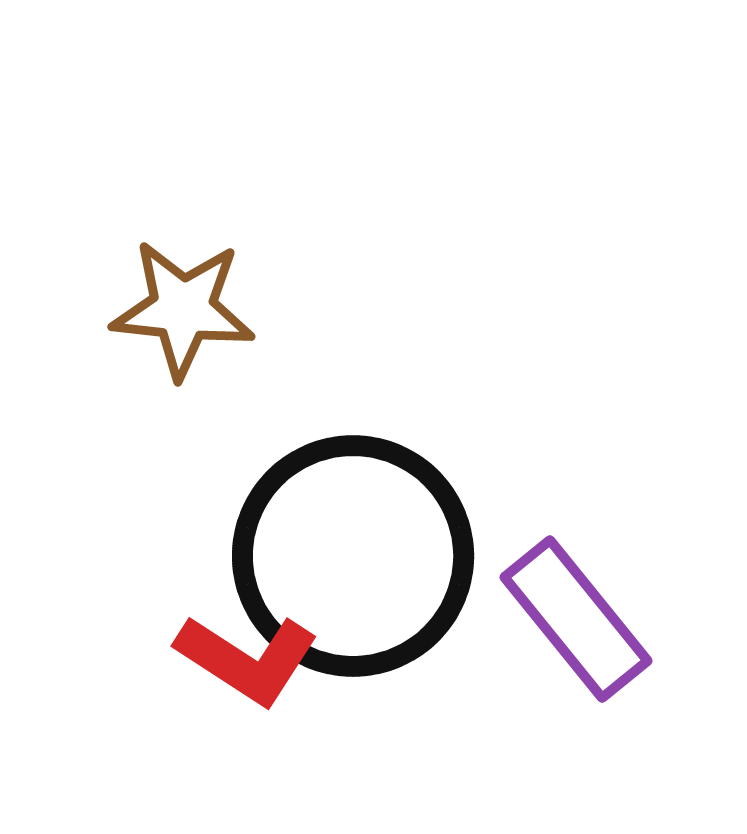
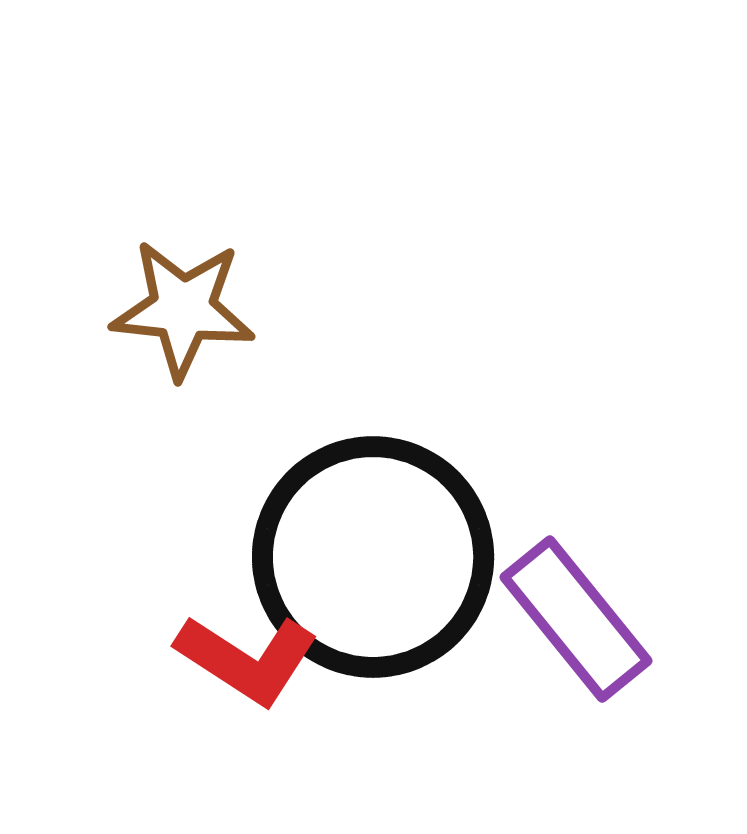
black circle: moved 20 px right, 1 px down
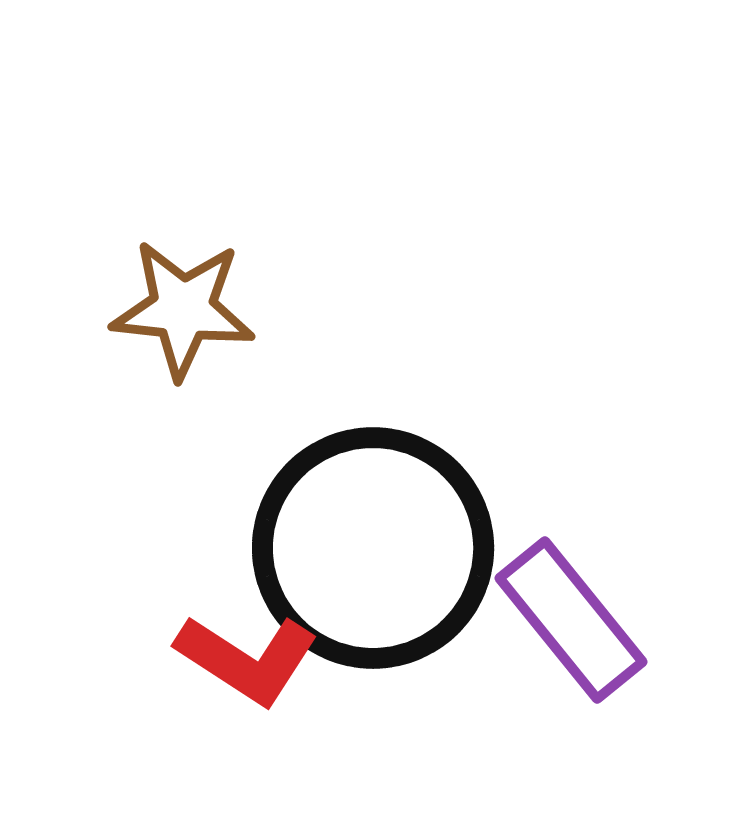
black circle: moved 9 px up
purple rectangle: moved 5 px left, 1 px down
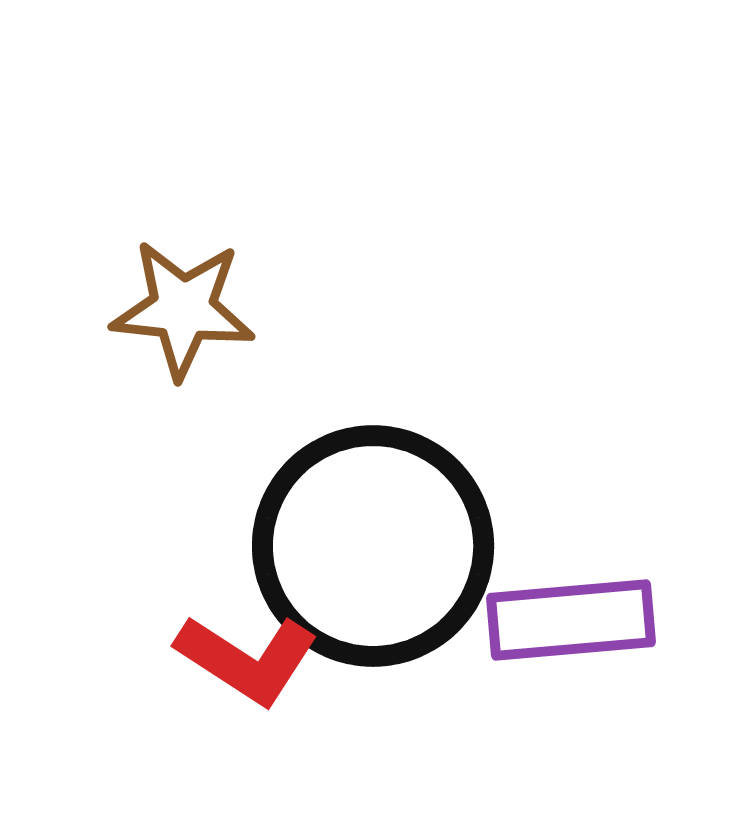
black circle: moved 2 px up
purple rectangle: rotated 56 degrees counterclockwise
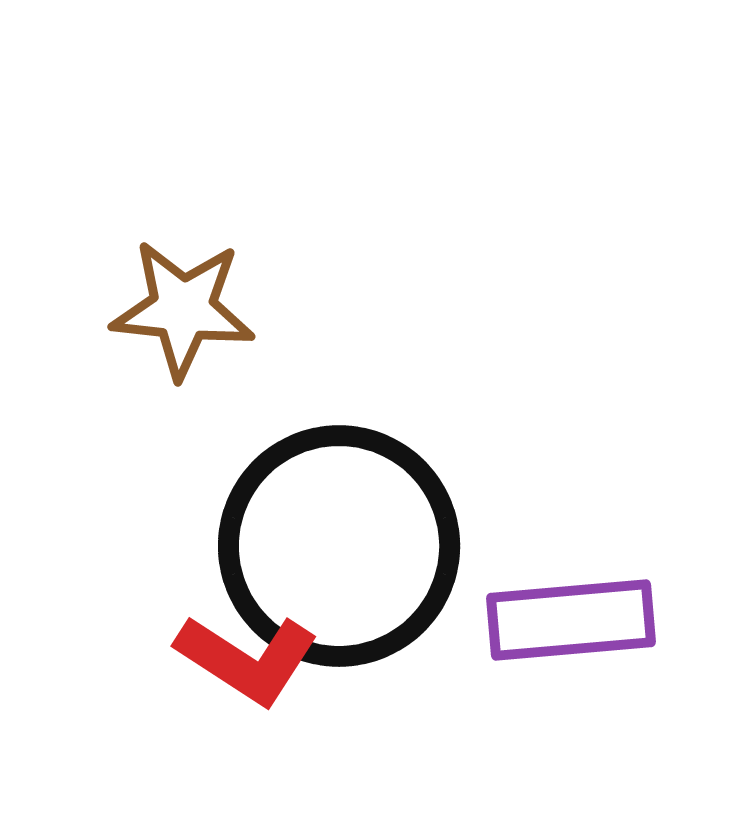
black circle: moved 34 px left
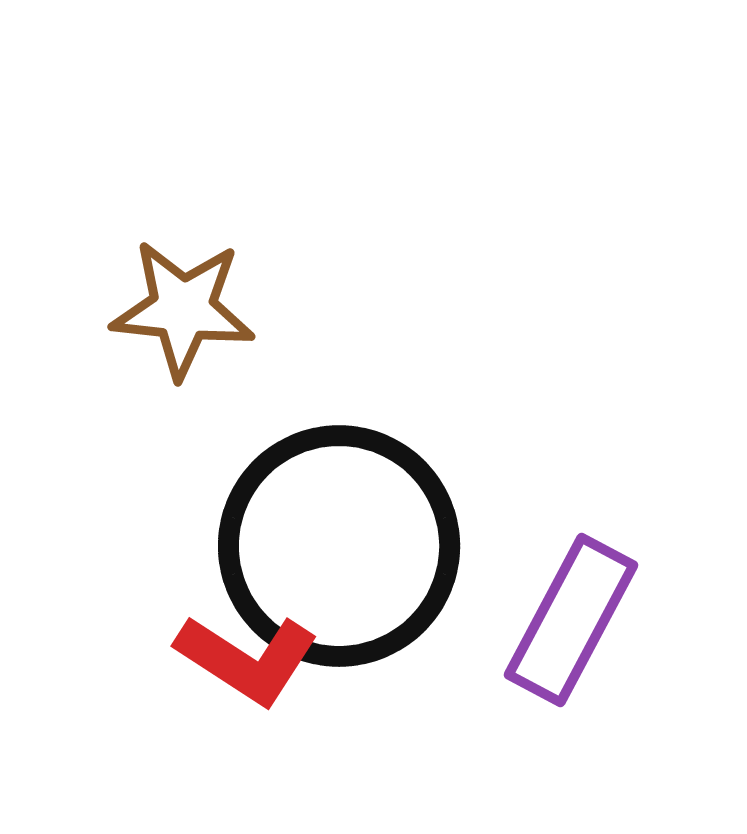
purple rectangle: rotated 57 degrees counterclockwise
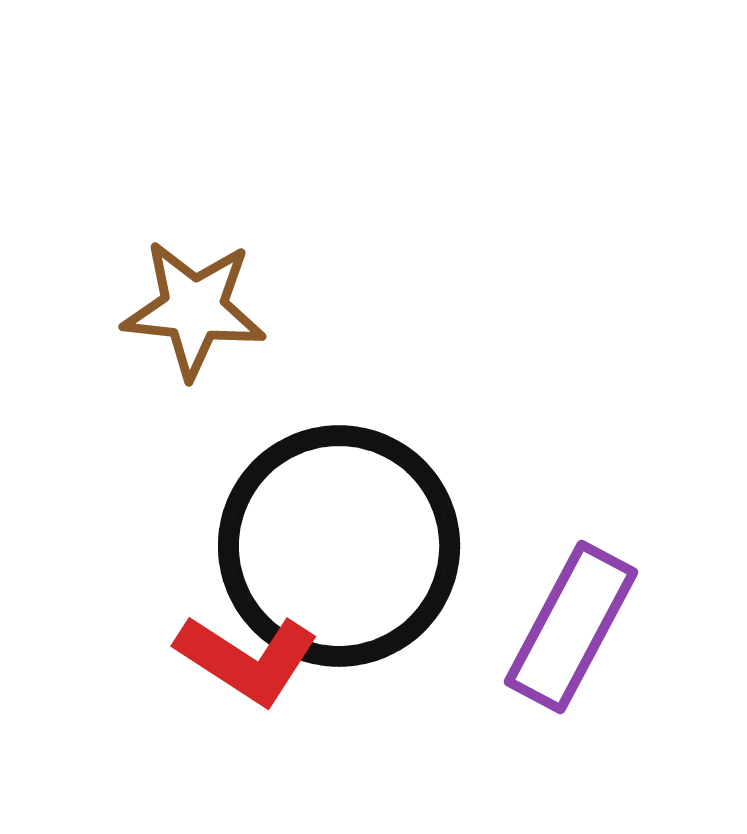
brown star: moved 11 px right
purple rectangle: moved 7 px down
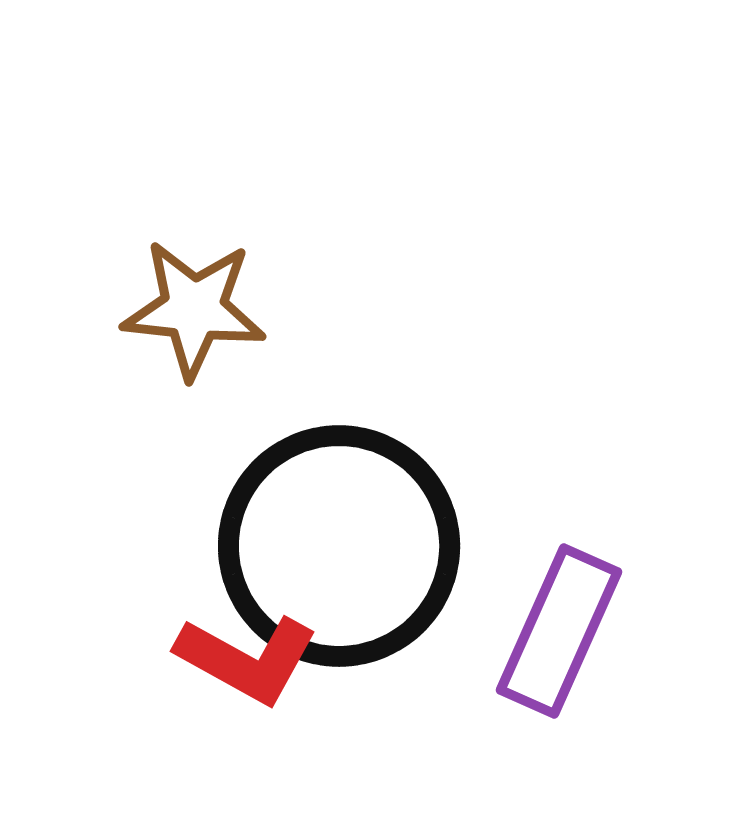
purple rectangle: moved 12 px left, 4 px down; rotated 4 degrees counterclockwise
red L-shape: rotated 4 degrees counterclockwise
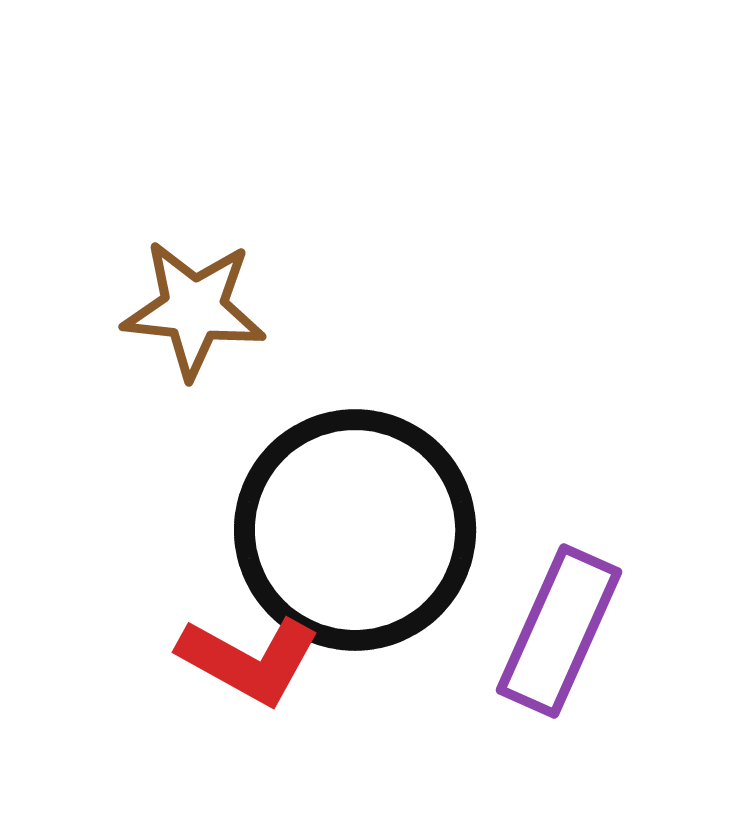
black circle: moved 16 px right, 16 px up
red L-shape: moved 2 px right, 1 px down
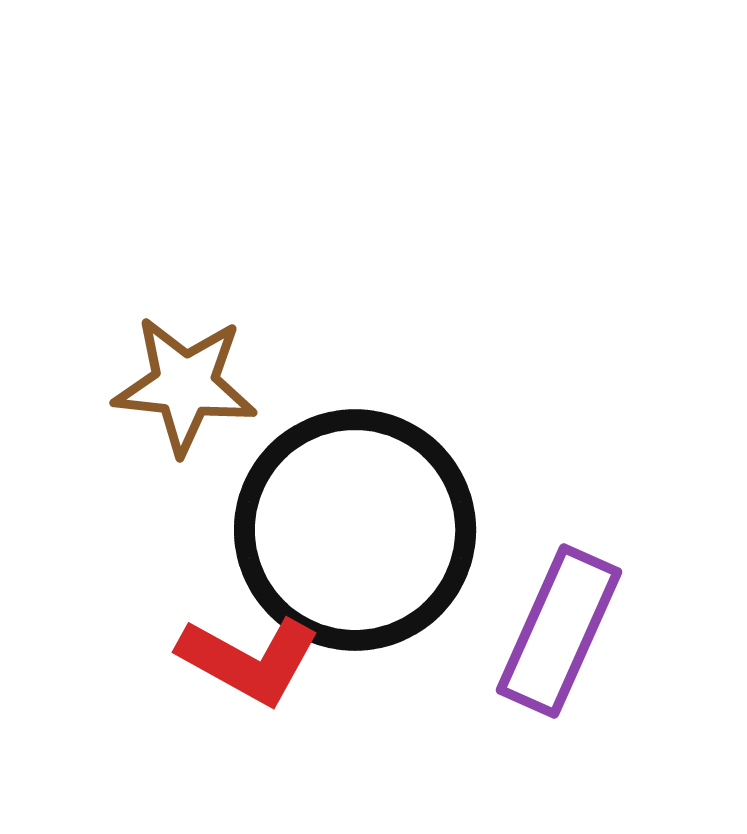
brown star: moved 9 px left, 76 px down
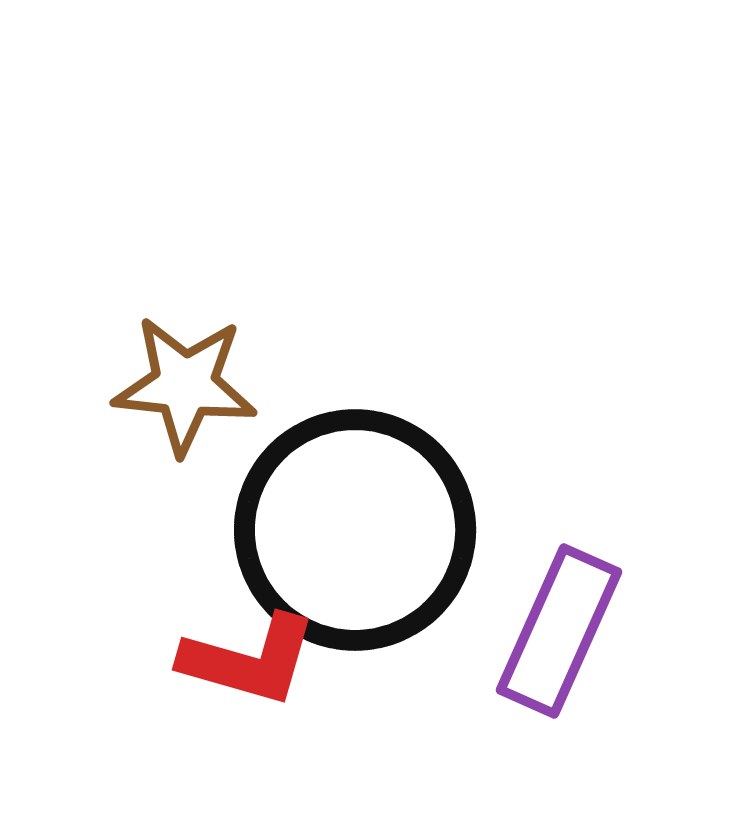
red L-shape: rotated 13 degrees counterclockwise
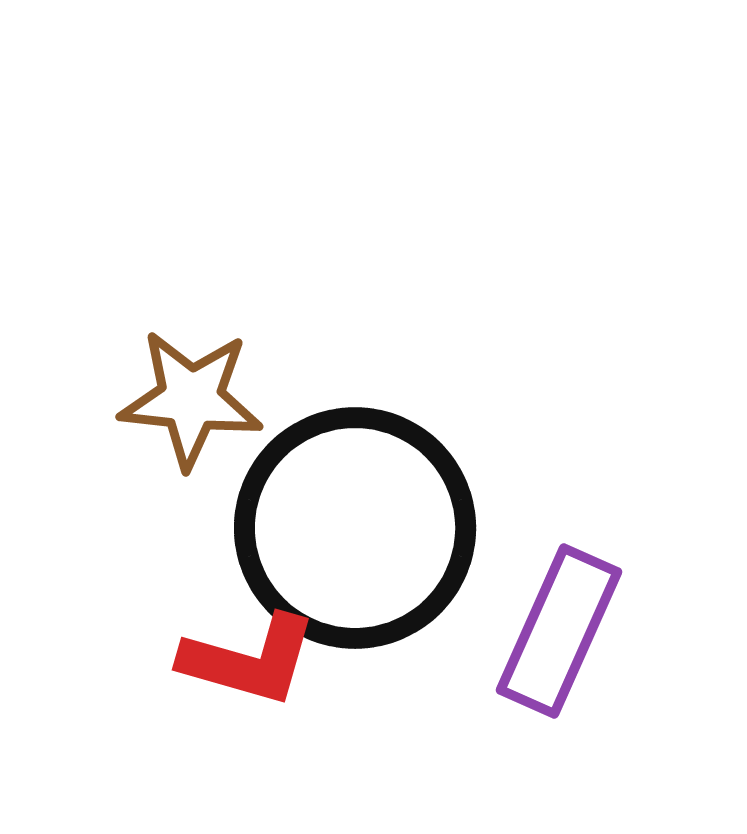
brown star: moved 6 px right, 14 px down
black circle: moved 2 px up
